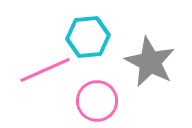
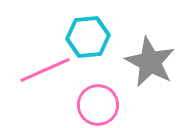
pink circle: moved 1 px right, 4 px down
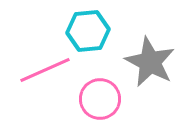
cyan hexagon: moved 6 px up
pink circle: moved 2 px right, 6 px up
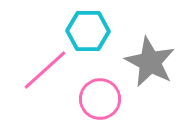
cyan hexagon: rotated 6 degrees clockwise
pink line: rotated 18 degrees counterclockwise
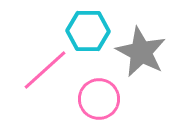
gray star: moved 9 px left, 10 px up
pink circle: moved 1 px left
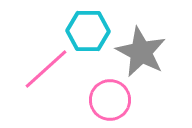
pink line: moved 1 px right, 1 px up
pink circle: moved 11 px right, 1 px down
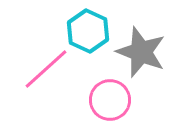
cyan hexagon: rotated 24 degrees clockwise
gray star: rotated 6 degrees counterclockwise
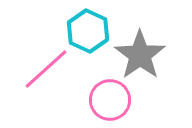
gray star: moved 1 px left, 3 px down; rotated 15 degrees clockwise
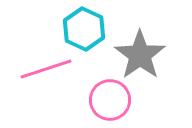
cyan hexagon: moved 4 px left, 2 px up
pink line: rotated 24 degrees clockwise
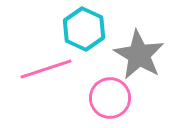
gray star: moved 1 px left; rotated 6 degrees counterclockwise
pink circle: moved 2 px up
